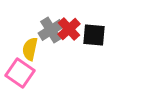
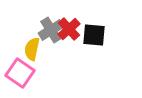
yellow semicircle: moved 2 px right
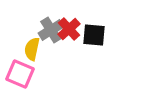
pink square: moved 1 px down; rotated 12 degrees counterclockwise
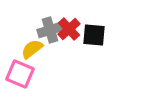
gray cross: moved 1 px left; rotated 15 degrees clockwise
yellow semicircle: rotated 40 degrees clockwise
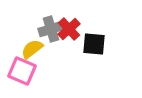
gray cross: moved 1 px right, 1 px up
black square: moved 9 px down
pink square: moved 2 px right, 3 px up
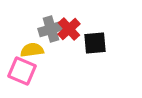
black square: moved 1 px right, 1 px up; rotated 10 degrees counterclockwise
yellow semicircle: moved 1 px down; rotated 30 degrees clockwise
